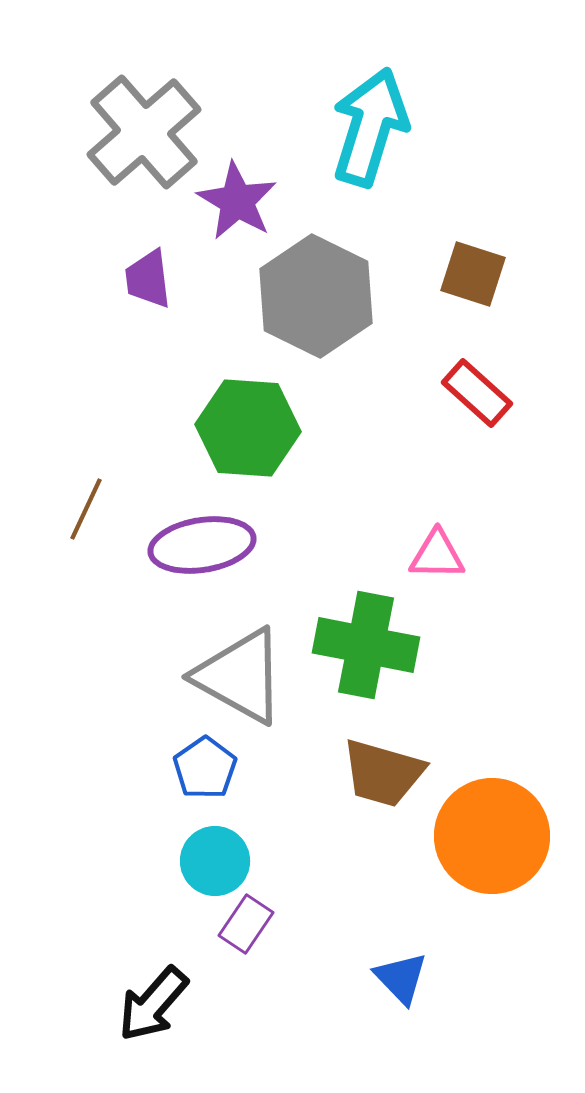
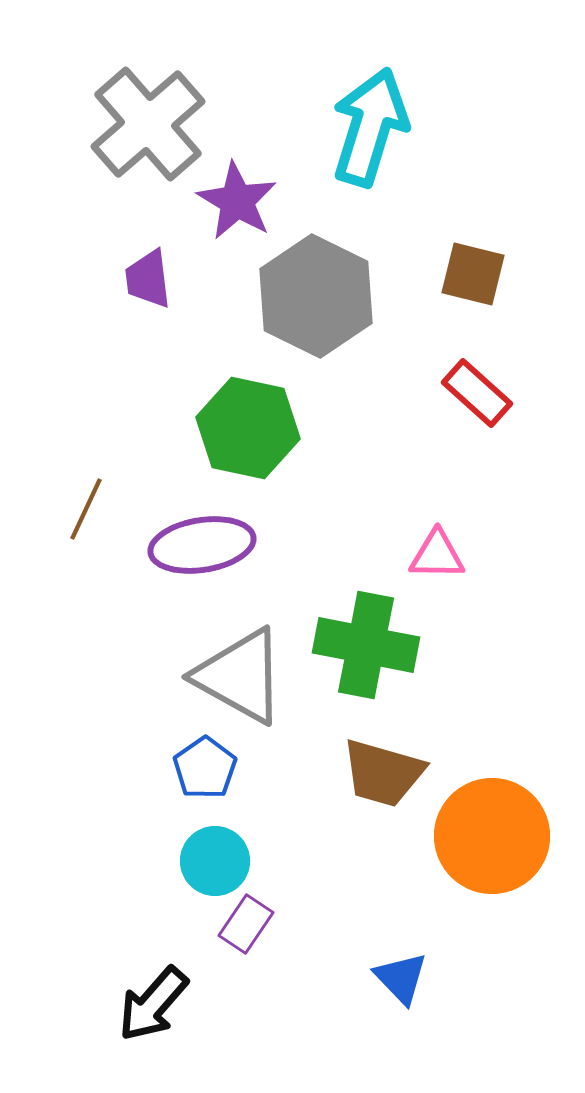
gray cross: moved 4 px right, 8 px up
brown square: rotated 4 degrees counterclockwise
green hexagon: rotated 8 degrees clockwise
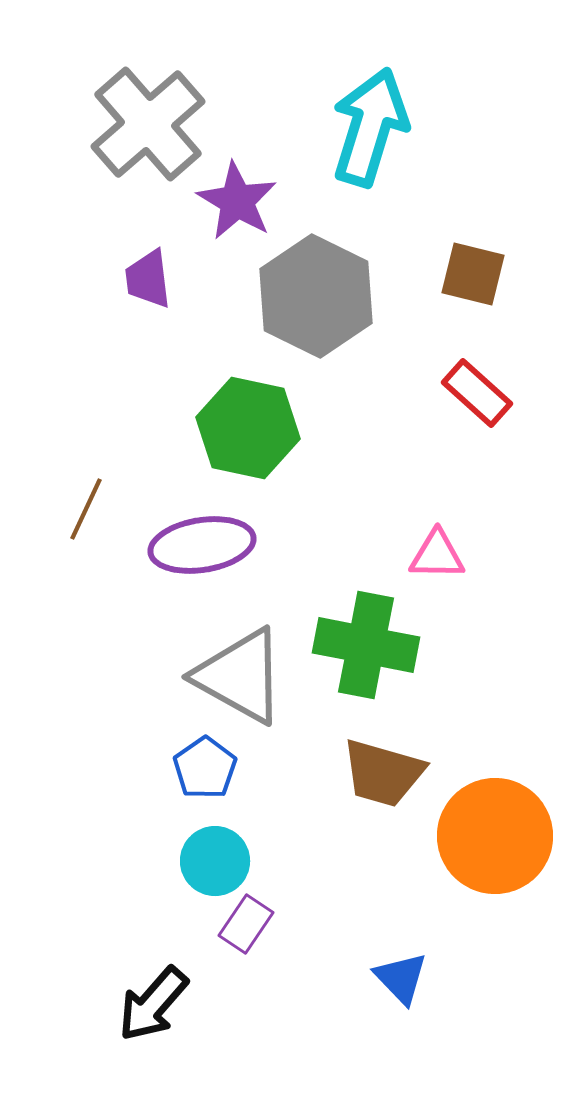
orange circle: moved 3 px right
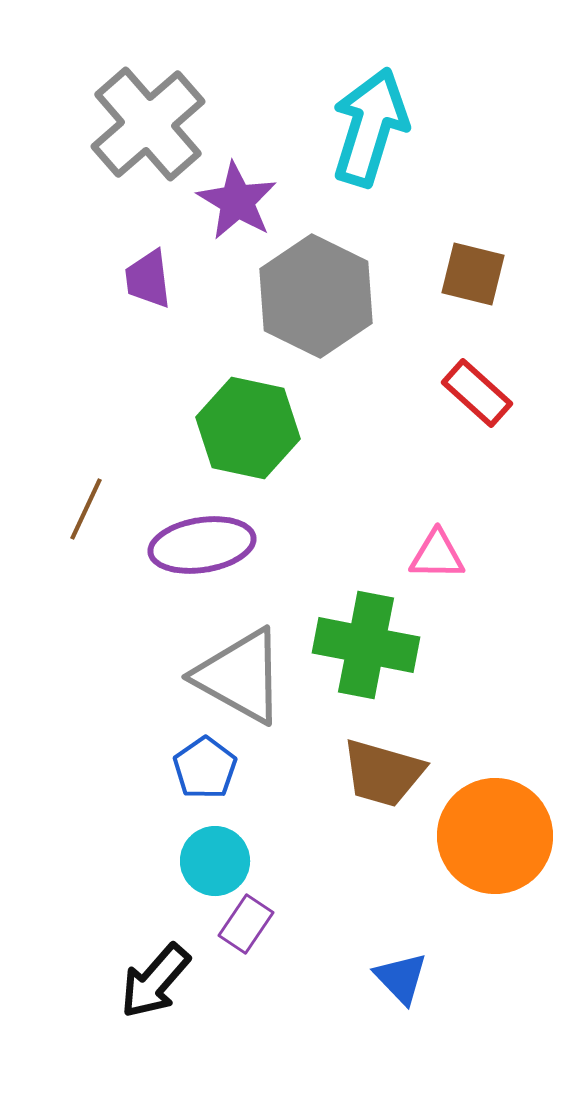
black arrow: moved 2 px right, 23 px up
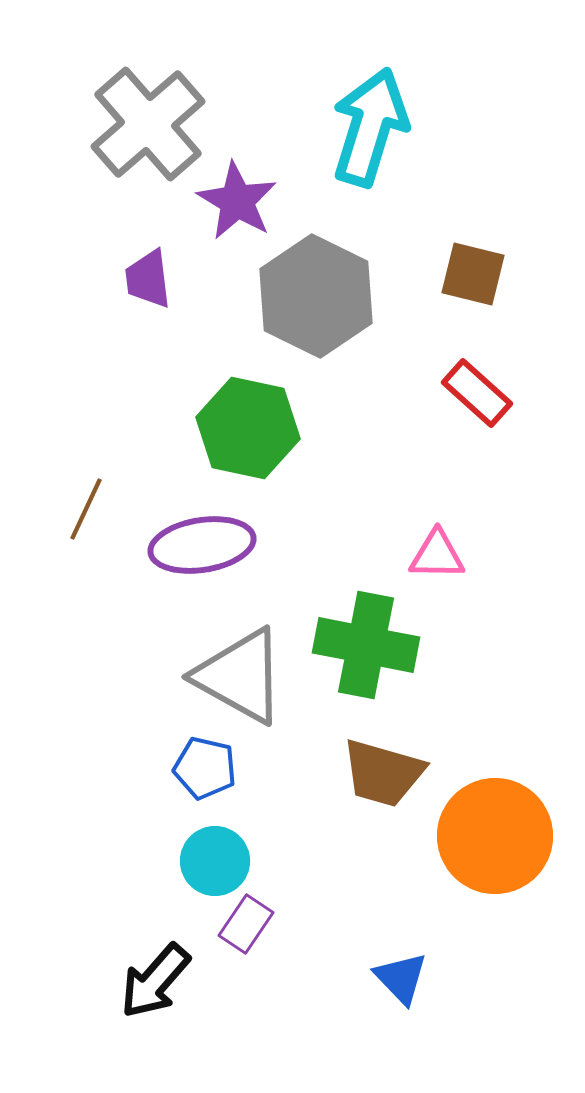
blue pentagon: rotated 24 degrees counterclockwise
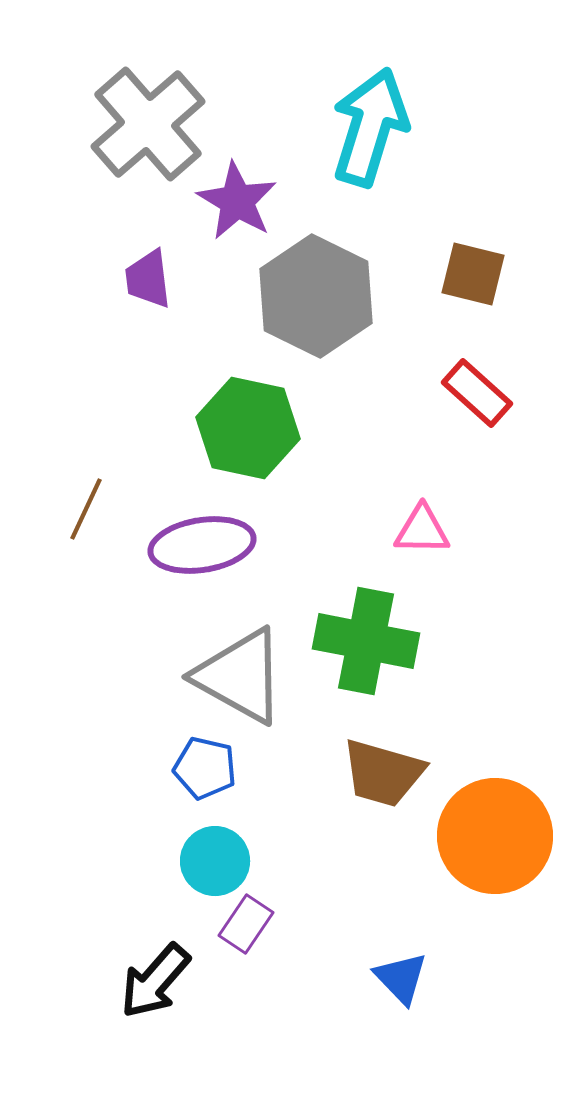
pink triangle: moved 15 px left, 25 px up
green cross: moved 4 px up
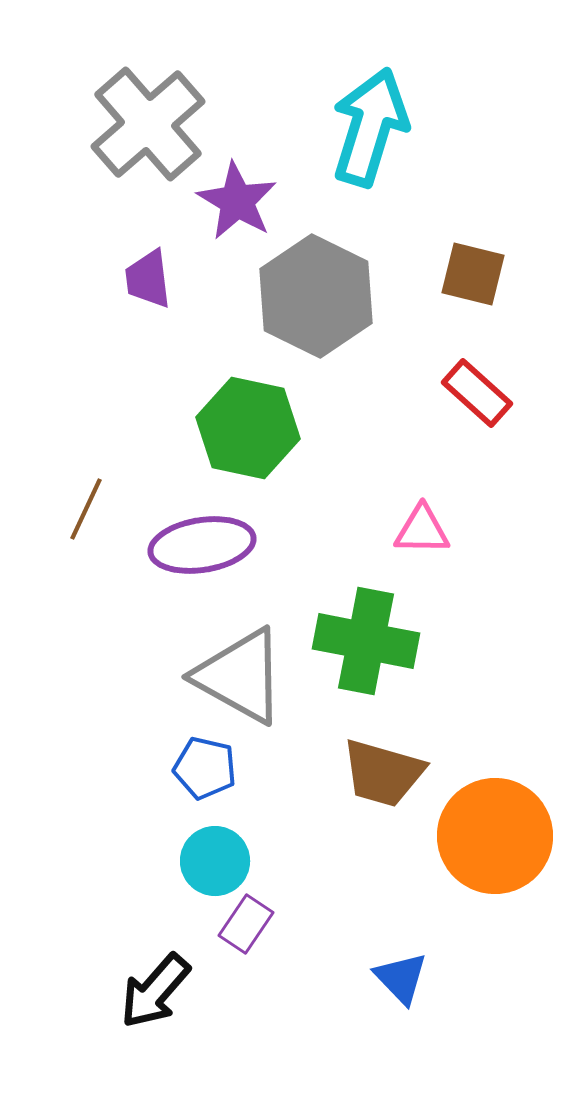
black arrow: moved 10 px down
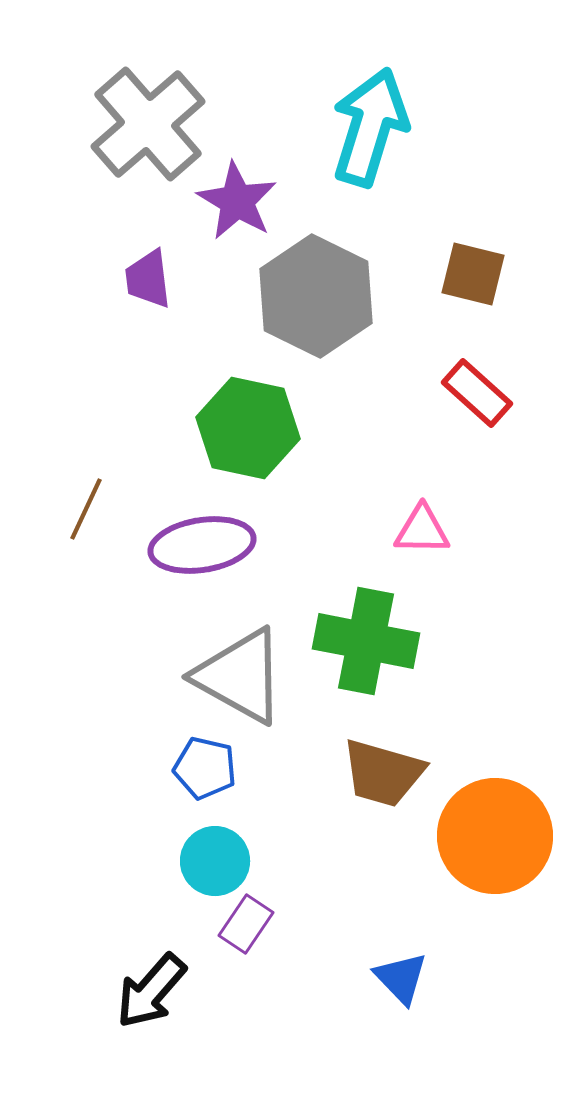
black arrow: moved 4 px left
